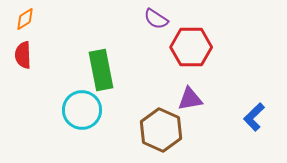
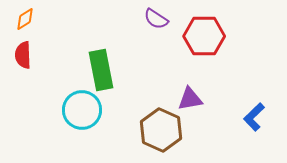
red hexagon: moved 13 px right, 11 px up
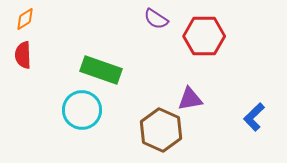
green rectangle: rotated 60 degrees counterclockwise
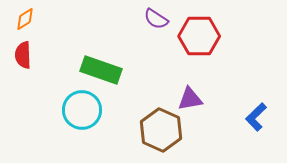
red hexagon: moved 5 px left
blue L-shape: moved 2 px right
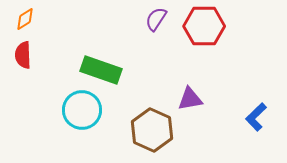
purple semicircle: rotated 90 degrees clockwise
red hexagon: moved 5 px right, 10 px up
brown hexagon: moved 9 px left
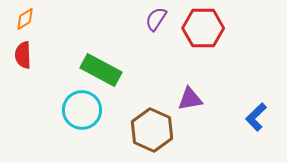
red hexagon: moved 1 px left, 2 px down
green rectangle: rotated 9 degrees clockwise
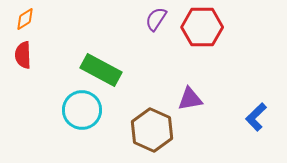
red hexagon: moved 1 px left, 1 px up
